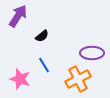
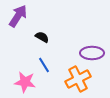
black semicircle: moved 1 px down; rotated 112 degrees counterclockwise
pink star: moved 5 px right, 3 px down; rotated 10 degrees counterclockwise
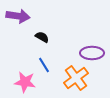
purple arrow: rotated 65 degrees clockwise
orange cross: moved 2 px left, 1 px up; rotated 10 degrees counterclockwise
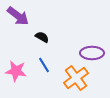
purple arrow: rotated 30 degrees clockwise
pink star: moved 9 px left, 11 px up
